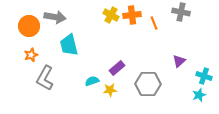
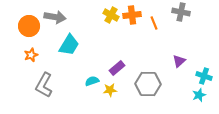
cyan trapezoid: rotated 135 degrees counterclockwise
gray L-shape: moved 1 px left, 7 px down
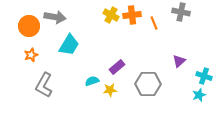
purple rectangle: moved 1 px up
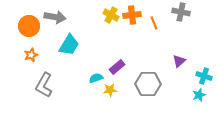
cyan semicircle: moved 4 px right, 3 px up
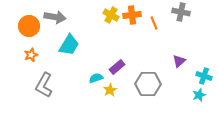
yellow star: rotated 24 degrees counterclockwise
